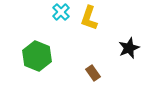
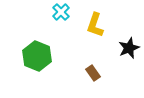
yellow L-shape: moved 6 px right, 7 px down
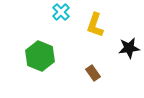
black star: rotated 15 degrees clockwise
green hexagon: moved 3 px right
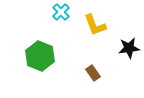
yellow L-shape: rotated 40 degrees counterclockwise
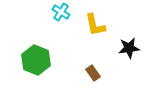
cyan cross: rotated 12 degrees counterclockwise
yellow L-shape: rotated 10 degrees clockwise
green hexagon: moved 4 px left, 4 px down
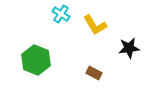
cyan cross: moved 2 px down
yellow L-shape: rotated 20 degrees counterclockwise
brown rectangle: moved 1 px right; rotated 28 degrees counterclockwise
